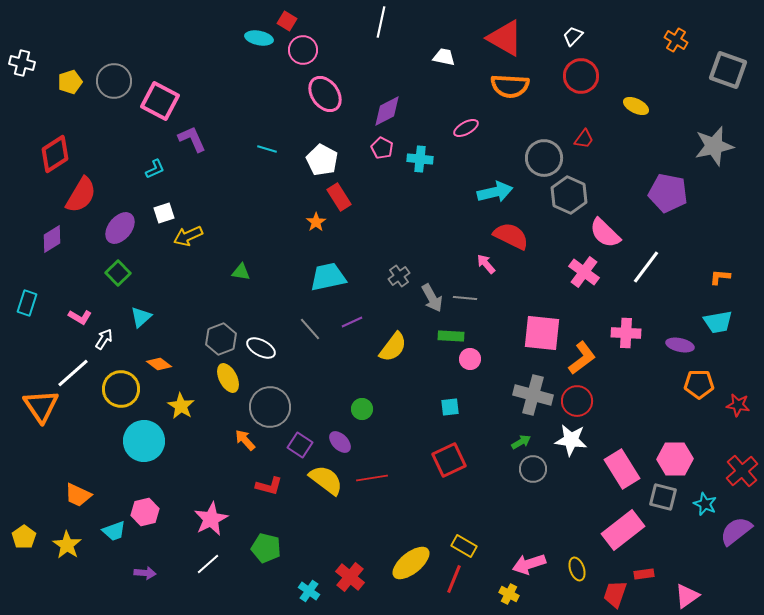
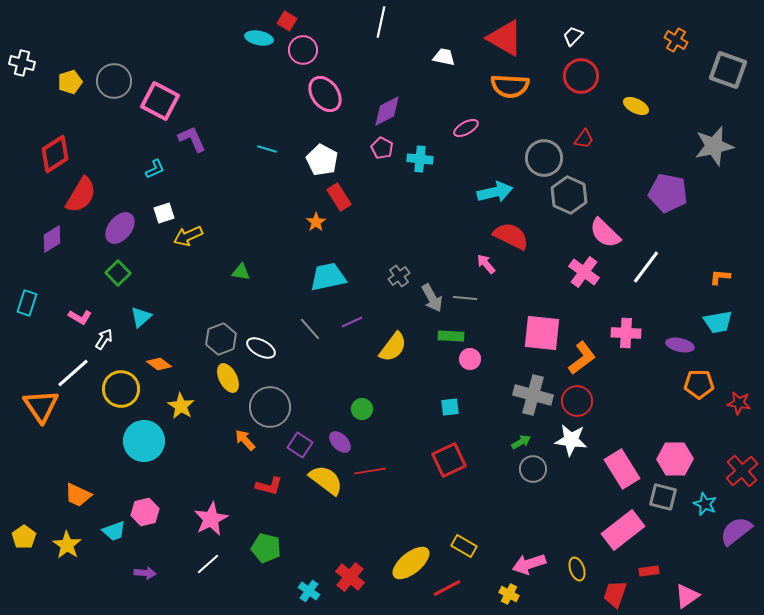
red star at (738, 405): moved 1 px right, 2 px up
red line at (372, 478): moved 2 px left, 7 px up
red rectangle at (644, 574): moved 5 px right, 3 px up
red line at (454, 579): moved 7 px left, 9 px down; rotated 40 degrees clockwise
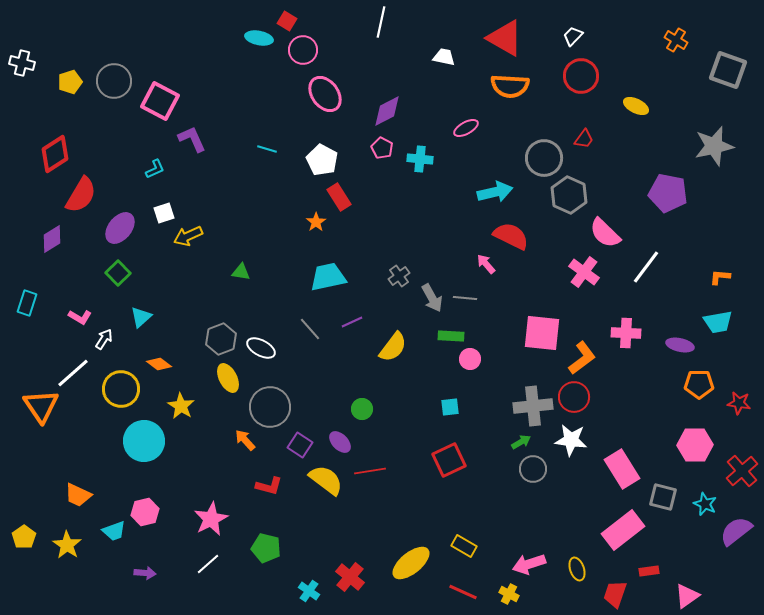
gray cross at (533, 395): moved 11 px down; rotated 21 degrees counterclockwise
red circle at (577, 401): moved 3 px left, 4 px up
pink hexagon at (675, 459): moved 20 px right, 14 px up
red line at (447, 588): moved 16 px right, 4 px down; rotated 52 degrees clockwise
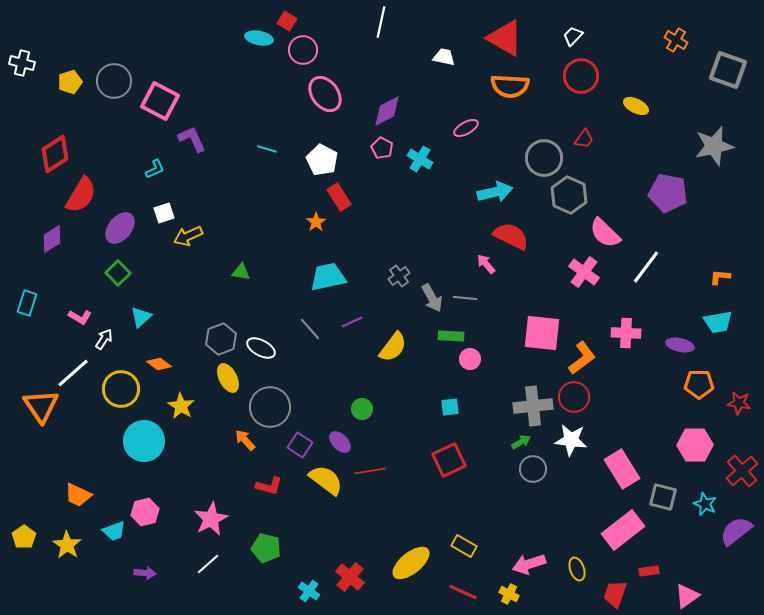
cyan cross at (420, 159): rotated 25 degrees clockwise
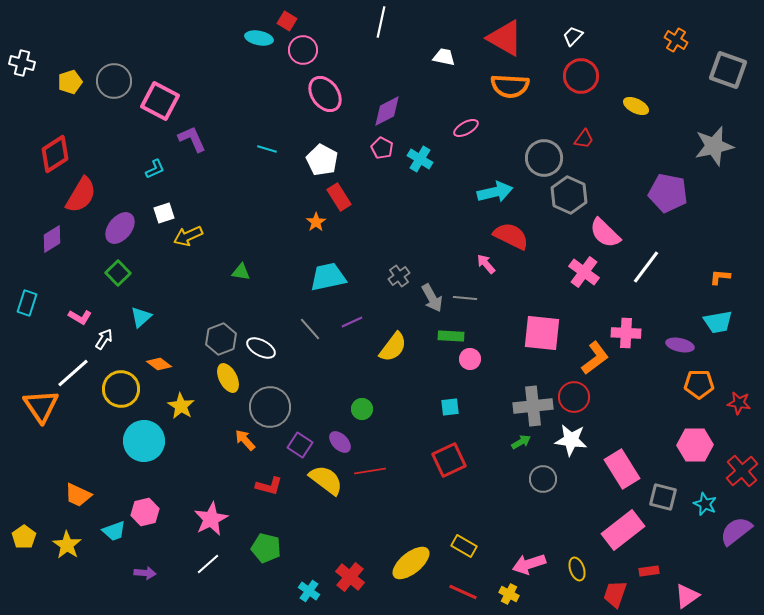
orange L-shape at (582, 358): moved 13 px right
gray circle at (533, 469): moved 10 px right, 10 px down
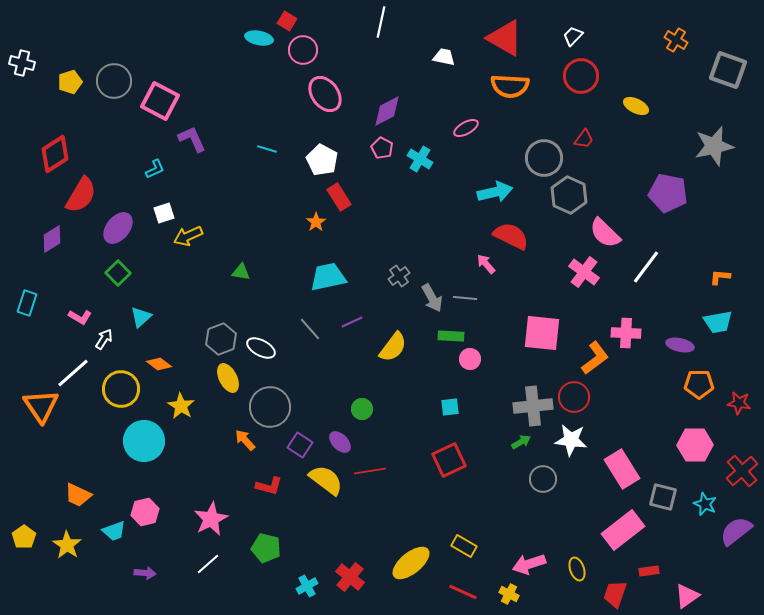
purple ellipse at (120, 228): moved 2 px left
cyan cross at (309, 591): moved 2 px left, 5 px up; rotated 25 degrees clockwise
